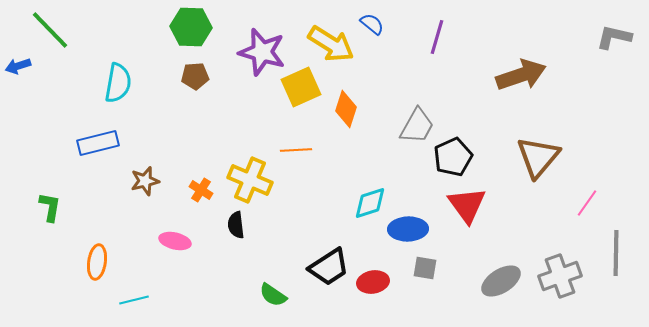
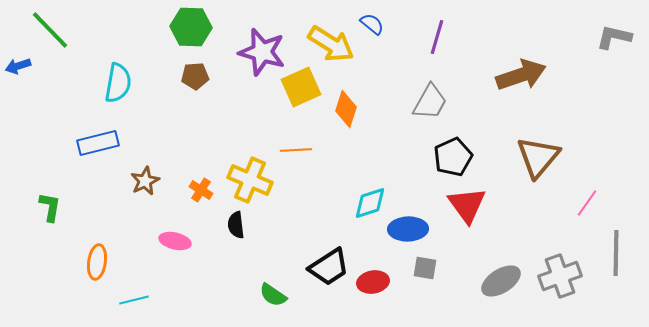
gray trapezoid: moved 13 px right, 24 px up
brown star: rotated 12 degrees counterclockwise
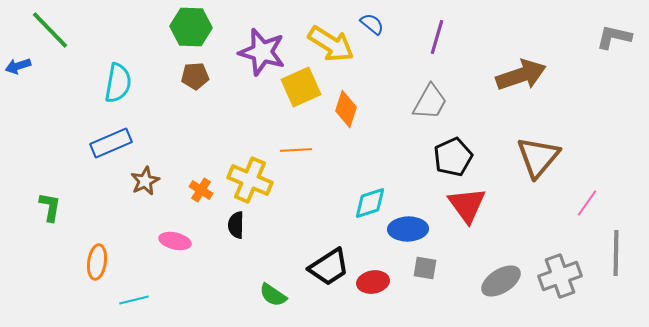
blue rectangle: moved 13 px right; rotated 9 degrees counterclockwise
black semicircle: rotated 8 degrees clockwise
